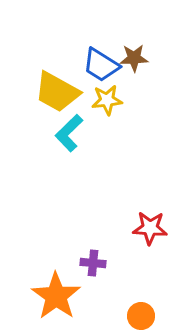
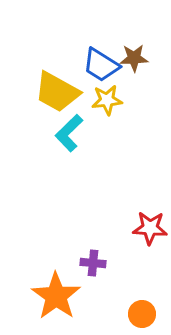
orange circle: moved 1 px right, 2 px up
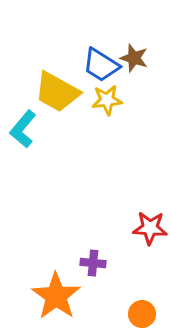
brown star: rotated 20 degrees clockwise
cyan L-shape: moved 46 px left, 4 px up; rotated 6 degrees counterclockwise
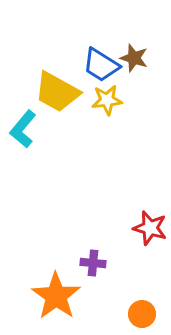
red star: rotated 12 degrees clockwise
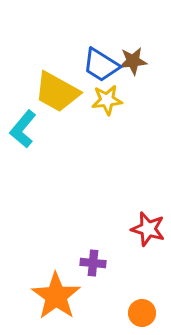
brown star: moved 1 px left, 3 px down; rotated 24 degrees counterclockwise
red star: moved 2 px left, 1 px down
orange circle: moved 1 px up
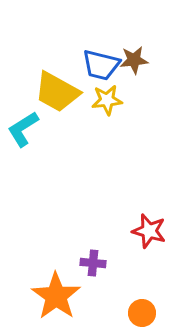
brown star: moved 1 px right, 1 px up
blue trapezoid: rotated 18 degrees counterclockwise
cyan L-shape: rotated 18 degrees clockwise
red star: moved 1 px right, 2 px down
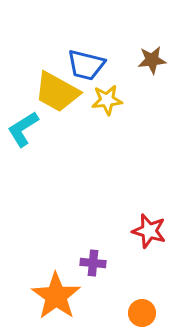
brown star: moved 18 px right
blue trapezoid: moved 15 px left
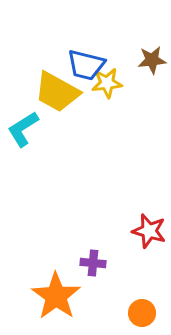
yellow star: moved 17 px up
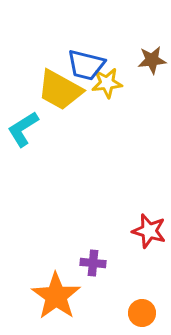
yellow trapezoid: moved 3 px right, 2 px up
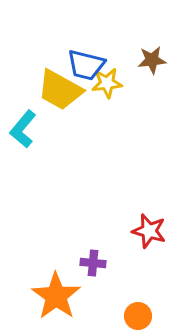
cyan L-shape: rotated 18 degrees counterclockwise
orange circle: moved 4 px left, 3 px down
